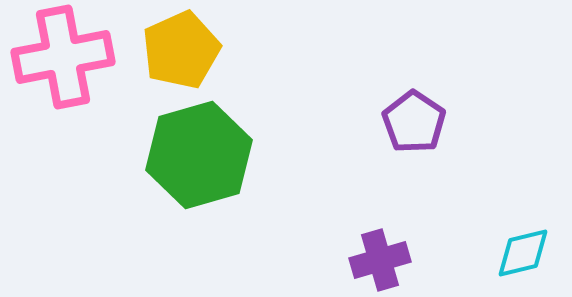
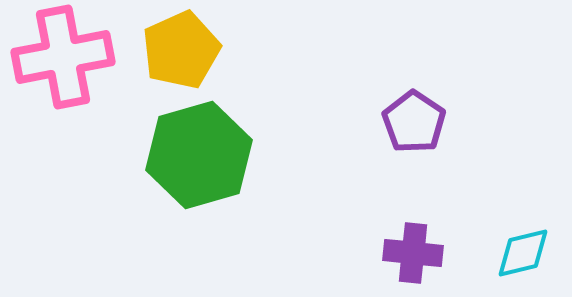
purple cross: moved 33 px right, 7 px up; rotated 22 degrees clockwise
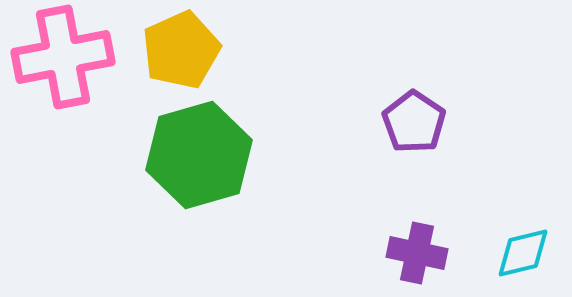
purple cross: moved 4 px right; rotated 6 degrees clockwise
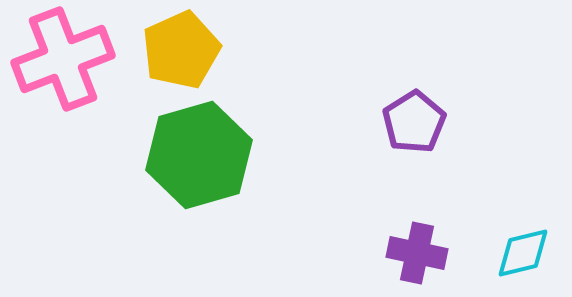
pink cross: moved 2 px down; rotated 10 degrees counterclockwise
purple pentagon: rotated 6 degrees clockwise
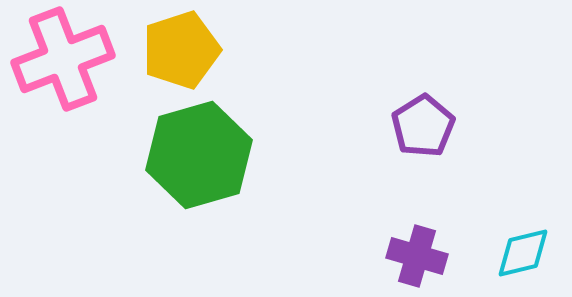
yellow pentagon: rotated 6 degrees clockwise
purple pentagon: moved 9 px right, 4 px down
purple cross: moved 3 px down; rotated 4 degrees clockwise
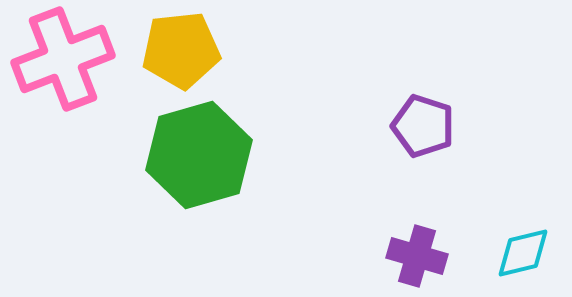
yellow pentagon: rotated 12 degrees clockwise
purple pentagon: rotated 22 degrees counterclockwise
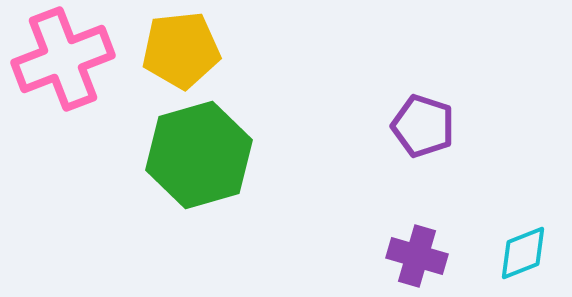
cyan diamond: rotated 8 degrees counterclockwise
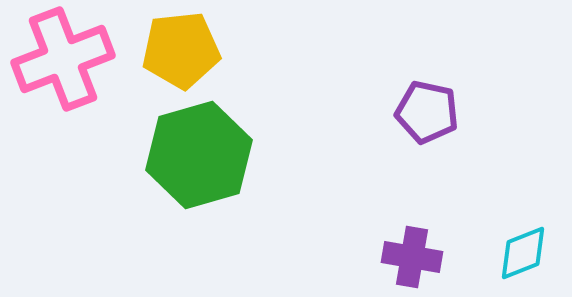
purple pentagon: moved 4 px right, 14 px up; rotated 6 degrees counterclockwise
purple cross: moved 5 px left, 1 px down; rotated 6 degrees counterclockwise
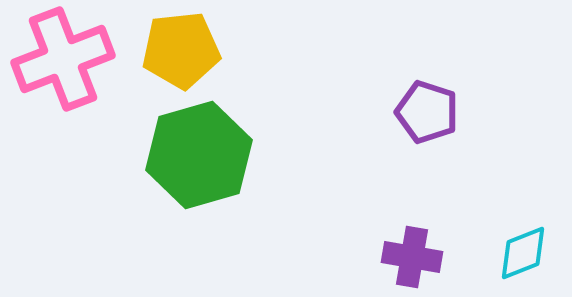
purple pentagon: rotated 6 degrees clockwise
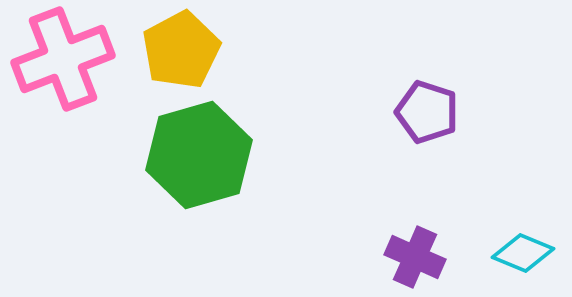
yellow pentagon: rotated 22 degrees counterclockwise
cyan diamond: rotated 44 degrees clockwise
purple cross: moved 3 px right; rotated 14 degrees clockwise
